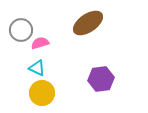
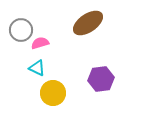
yellow circle: moved 11 px right
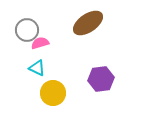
gray circle: moved 6 px right
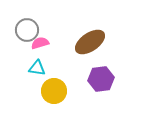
brown ellipse: moved 2 px right, 19 px down
cyan triangle: rotated 18 degrees counterclockwise
yellow circle: moved 1 px right, 2 px up
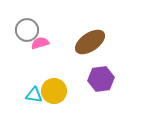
cyan triangle: moved 3 px left, 27 px down
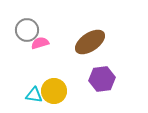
purple hexagon: moved 1 px right
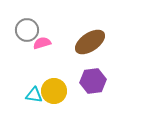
pink semicircle: moved 2 px right
purple hexagon: moved 9 px left, 2 px down
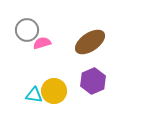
purple hexagon: rotated 15 degrees counterclockwise
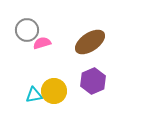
cyan triangle: rotated 18 degrees counterclockwise
